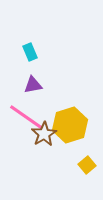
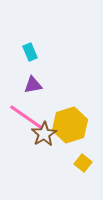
yellow square: moved 4 px left, 2 px up; rotated 12 degrees counterclockwise
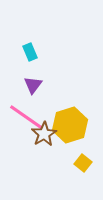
purple triangle: rotated 42 degrees counterclockwise
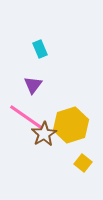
cyan rectangle: moved 10 px right, 3 px up
yellow hexagon: moved 1 px right
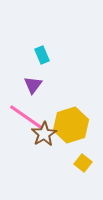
cyan rectangle: moved 2 px right, 6 px down
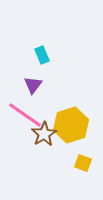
pink line: moved 1 px left, 2 px up
yellow square: rotated 18 degrees counterclockwise
